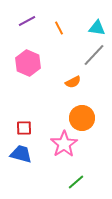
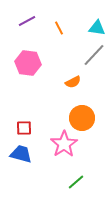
pink hexagon: rotated 15 degrees counterclockwise
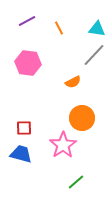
cyan triangle: moved 1 px down
pink star: moved 1 px left, 1 px down
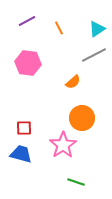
cyan triangle: rotated 42 degrees counterclockwise
gray line: rotated 20 degrees clockwise
orange semicircle: rotated 14 degrees counterclockwise
green line: rotated 60 degrees clockwise
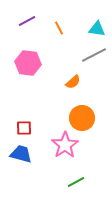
cyan triangle: rotated 42 degrees clockwise
pink star: moved 2 px right
green line: rotated 48 degrees counterclockwise
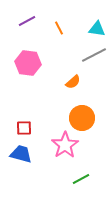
green line: moved 5 px right, 3 px up
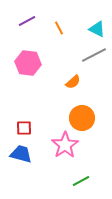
cyan triangle: rotated 18 degrees clockwise
green line: moved 2 px down
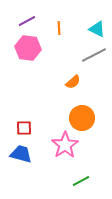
orange line: rotated 24 degrees clockwise
pink hexagon: moved 15 px up
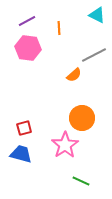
cyan triangle: moved 14 px up
orange semicircle: moved 1 px right, 7 px up
red square: rotated 14 degrees counterclockwise
green line: rotated 54 degrees clockwise
